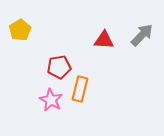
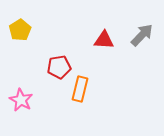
pink star: moved 30 px left
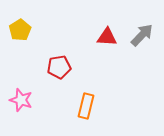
red triangle: moved 3 px right, 3 px up
orange rectangle: moved 6 px right, 17 px down
pink star: rotated 10 degrees counterclockwise
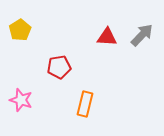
orange rectangle: moved 1 px left, 2 px up
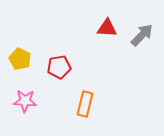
yellow pentagon: moved 29 px down; rotated 15 degrees counterclockwise
red triangle: moved 9 px up
pink star: moved 4 px right, 1 px down; rotated 15 degrees counterclockwise
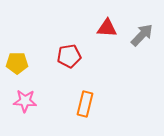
yellow pentagon: moved 3 px left, 4 px down; rotated 25 degrees counterclockwise
red pentagon: moved 10 px right, 11 px up
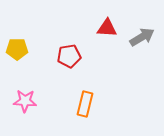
gray arrow: moved 2 px down; rotated 15 degrees clockwise
yellow pentagon: moved 14 px up
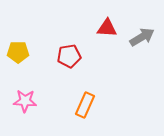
yellow pentagon: moved 1 px right, 3 px down
orange rectangle: moved 1 px down; rotated 10 degrees clockwise
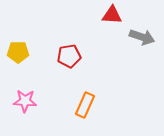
red triangle: moved 5 px right, 13 px up
gray arrow: rotated 50 degrees clockwise
